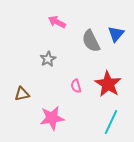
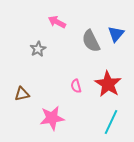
gray star: moved 10 px left, 10 px up
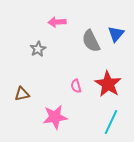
pink arrow: rotated 30 degrees counterclockwise
pink star: moved 3 px right, 1 px up
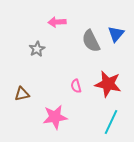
gray star: moved 1 px left
red star: rotated 20 degrees counterclockwise
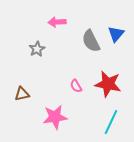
pink semicircle: rotated 16 degrees counterclockwise
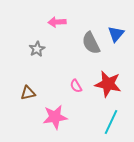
gray semicircle: moved 2 px down
brown triangle: moved 6 px right, 1 px up
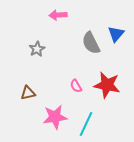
pink arrow: moved 1 px right, 7 px up
red star: moved 1 px left, 1 px down
cyan line: moved 25 px left, 2 px down
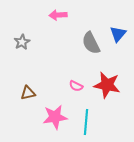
blue triangle: moved 2 px right
gray star: moved 15 px left, 7 px up
pink semicircle: rotated 32 degrees counterclockwise
cyan line: moved 2 px up; rotated 20 degrees counterclockwise
